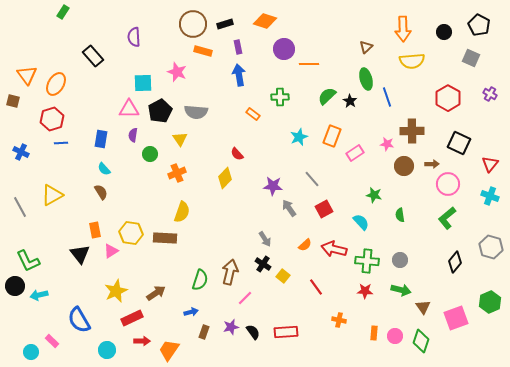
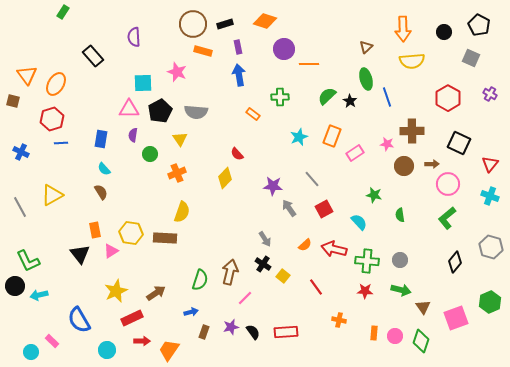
cyan semicircle at (361, 222): moved 2 px left
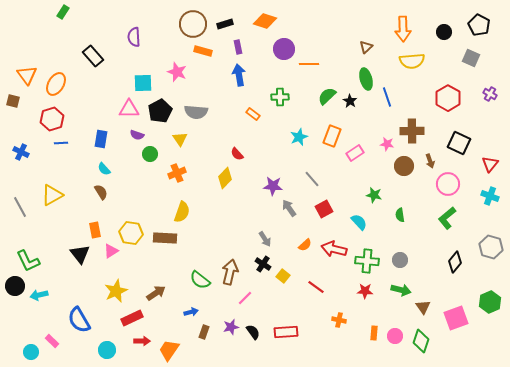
purple semicircle at (133, 135): moved 4 px right; rotated 80 degrees counterclockwise
brown arrow at (432, 164): moved 2 px left, 3 px up; rotated 72 degrees clockwise
green semicircle at (200, 280): rotated 110 degrees clockwise
red line at (316, 287): rotated 18 degrees counterclockwise
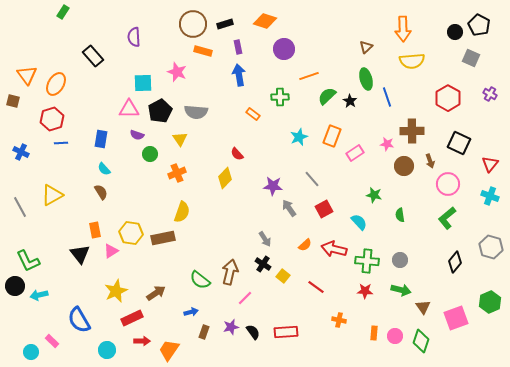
black circle at (444, 32): moved 11 px right
orange line at (309, 64): moved 12 px down; rotated 18 degrees counterclockwise
brown rectangle at (165, 238): moved 2 px left; rotated 15 degrees counterclockwise
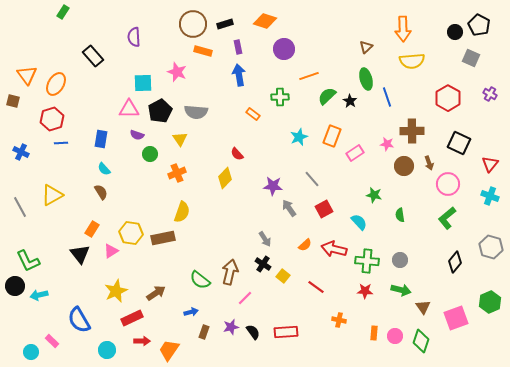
brown arrow at (430, 161): moved 1 px left, 2 px down
orange rectangle at (95, 230): moved 3 px left, 1 px up; rotated 42 degrees clockwise
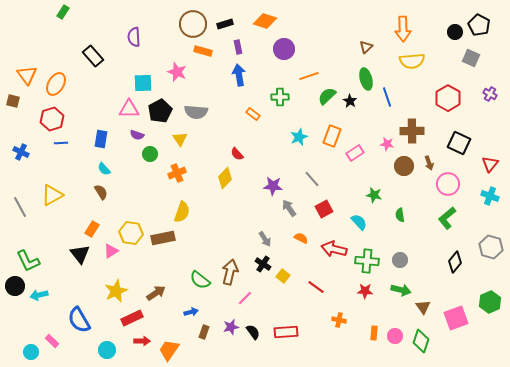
orange semicircle at (305, 245): moved 4 px left, 7 px up; rotated 112 degrees counterclockwise
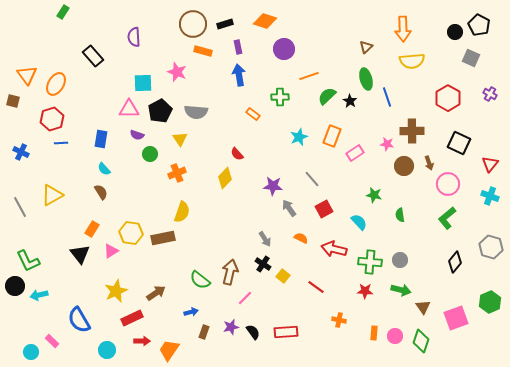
green cross at (367, 261): moved 3 px right, 1 px down
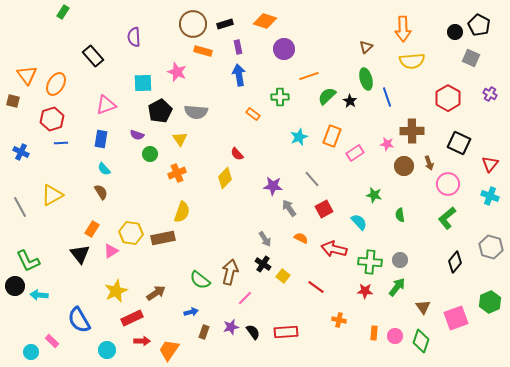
pink triangle at (129, 109): moved 23 px left, 4 px up; rotated 20 degrees counterclockwise
green arrow at (401, 290): moved 4 px left, 3 px up; rotated 66 degrees counterclockwise
cyan arrow at (39, 295): rotated 18 degrees clockwise
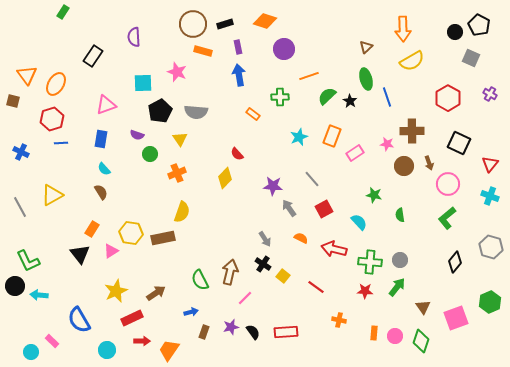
black rectangle at (93, 56): rotated 75 degrees clockwise
yellow semicircle at (412, 61): rotated 25 degrees counterclockwise
green semicircle at (200, 280): rotated 25 degrees clockwise
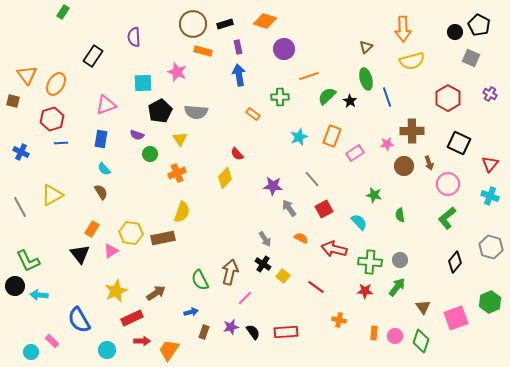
yellow semicircle at (412, 61): rotated 15 degrees clockwise
pink star at (387, 144): rotated 16 degrees counterclockwise
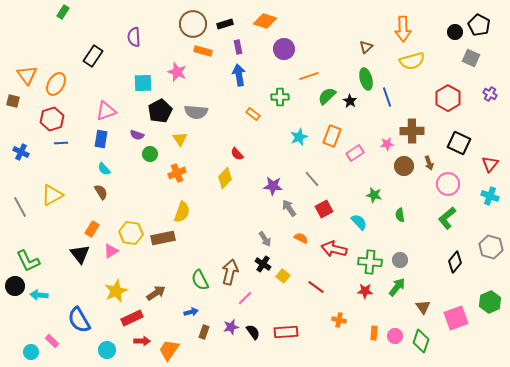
pink triangle at (106, 105): moved 6 px down
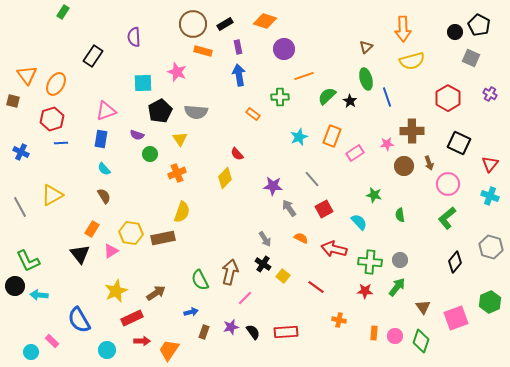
black rectangle at (225, 24): rotated 14 degrees counterclockwise
orange line at (309, 76): moved 5 px left
brown semicircle at (101, 192): moved 3 px right, 4 px down
